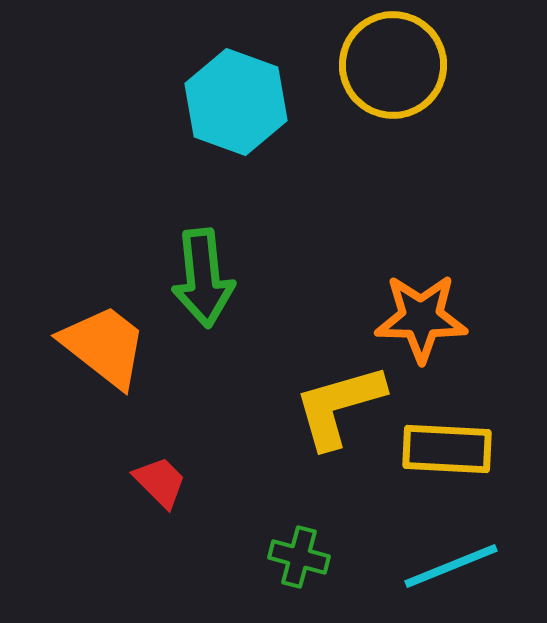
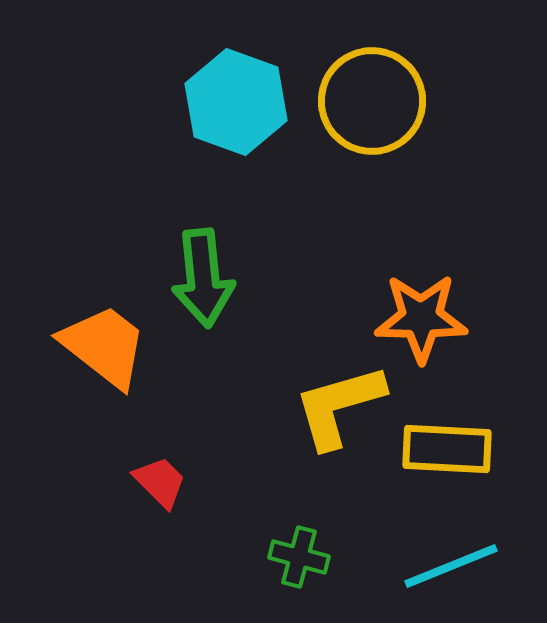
yellow circle: moved 21 px left, 36 px down
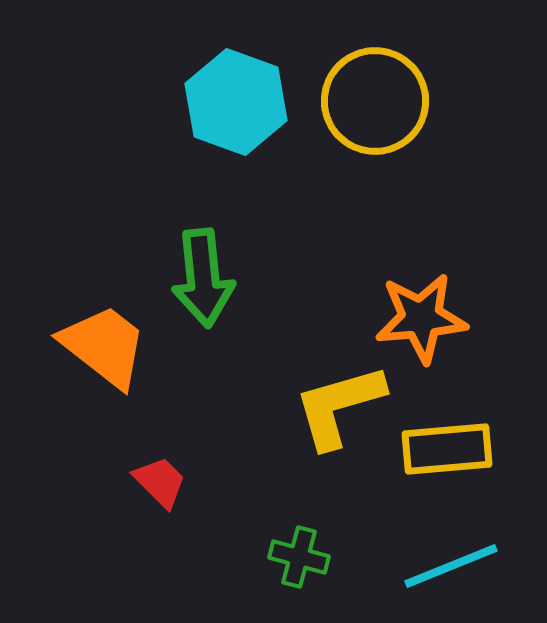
yellow circle: moved 3 px right
orange star: rotated 6 degrees counterclockwise
yellow rectangle: rotated 8 degrees counterclockwise
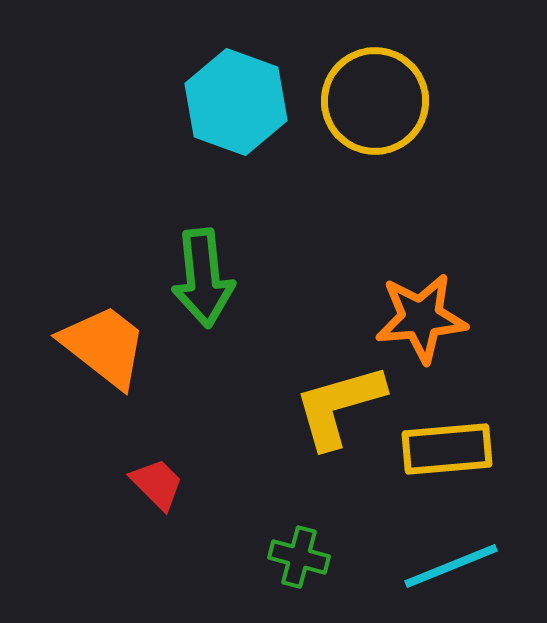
red trapezoid: moved 3 px left, 2 px down
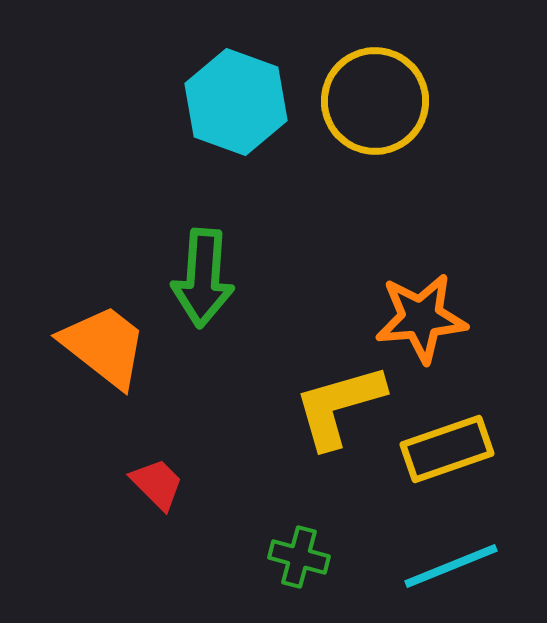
green arrow: rotated 10 degrees clockwise
yellow rectangle: rotated 14 degrees counterclockwise
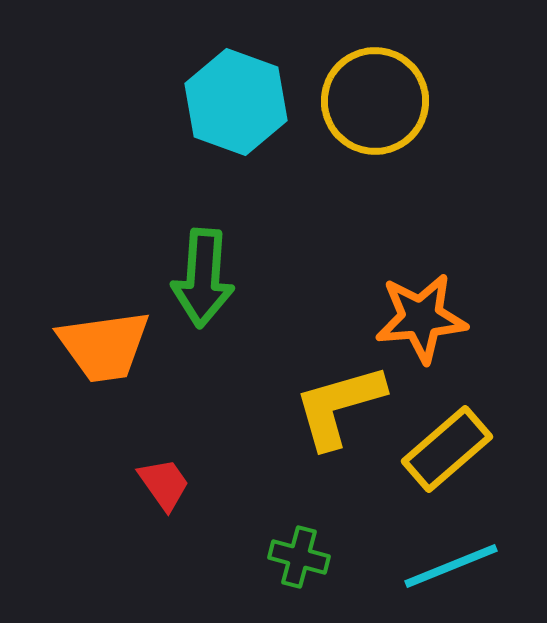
orange trapezoid: rotated 134 degrees clockwise
yellow rectangle: rotated 22 degrees counterclockwise
red trapezoid: moved 7 px right; rotated 10 degrees clockwise
